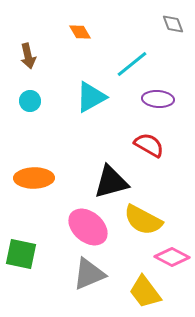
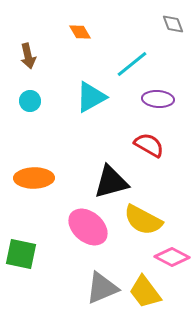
gray triangle: moved 13 px right, 14 px down
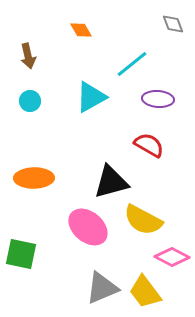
orange diamond: moved 1 px right, 2 px up
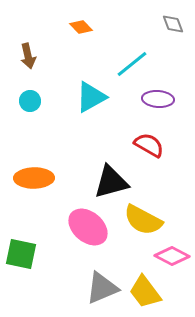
orange diamond: moved 3 px up; rotated 15 degrees counterclockwise
pink diamond: moved 1 px up
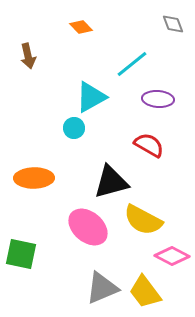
cyan circle: moved 44 px right, 27 px down
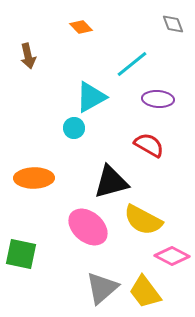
gray triangle: rotated 18 degrees counterclockwise
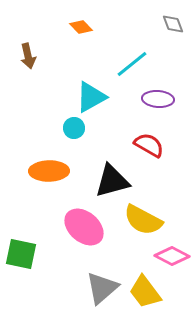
orange ellipse: moved 15 px right, 7 px up
black triangle: moved 1 px right, 1 px up
pink ellipse: moved 4 px left
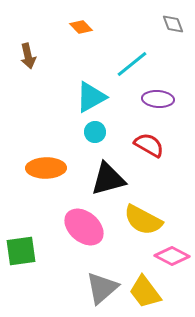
cyan circle: moved 21 px right, 4 px down
orange ellipse: moved 3 px left, 3 px up
black triangle: moved 4 px left, 2 px up
green square: moved 3 px up; rotated 20 degrees counterclockwise
